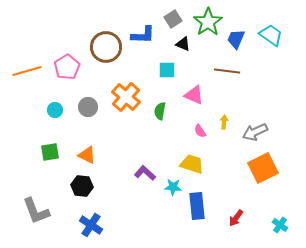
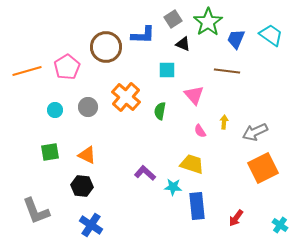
pink triangle: rotated 25 degrees clockwise
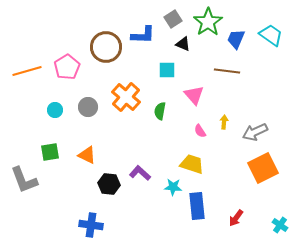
purple L-shape: moved 5 px left
black hexagon: moved 27 px right, 2 px up
gray L-shape: moved 12 px left, 31 px up
blue cross: rotated 25 degrees counterclockwise
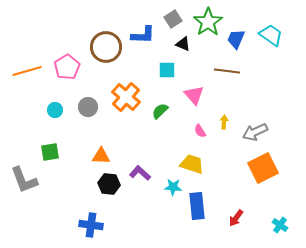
green semicircle: rotated 36 degrees clockwise
orange triangle: moved 14 px right, 1 px down; rotated 24 degrees counterclockwise
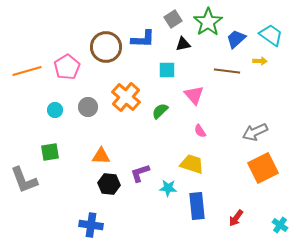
blue L-shape: moved 4 px down
blue trapezoid: rotated 25 degrees clockwise
black triangle: rotated 35 degrees counterclockwise
yellow arrow: moved 36 px right, 61 px up; rotated 88 degrees clockwise
purple L-shape: rotated 60 degrees counterclockwise
cyan star: moved 5 px left, 1 px down
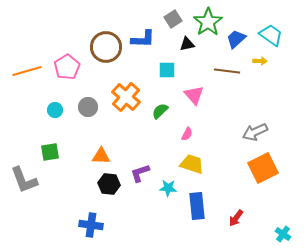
black triangle: moved 4 px right
pink semicircle: moved 13 px left, 3 px down; rotated 120 degrees counterclockwise
cyan cross: moved 3 px right, 9 px down
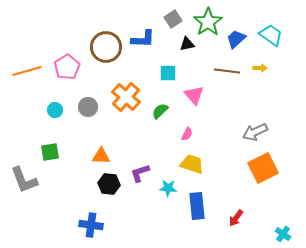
yellow arrow: moved 7 px down
cyan square: moved 1 px right, 3 px down
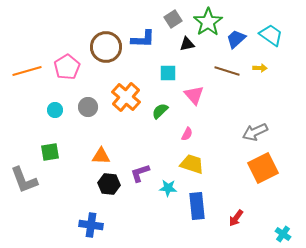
brown line: rotated 10 degrees clockwise
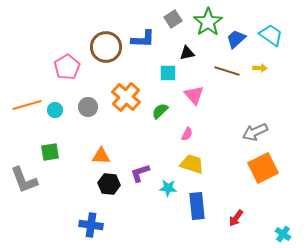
black triangle: moved 9 px down
orange line: moved 34 px down
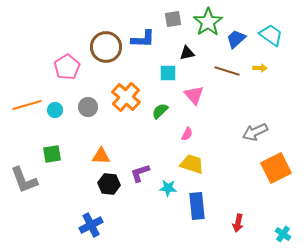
gray square: rotated 24 degrees clockwise
green square: moved 2 px right, 2 px down
orange square: moved 13 px right
red arrow: moved 2 px right, 5 px down; rotated 24 degrees counterclockwise
blue cross: rotated 35 degrees counterclockwise
